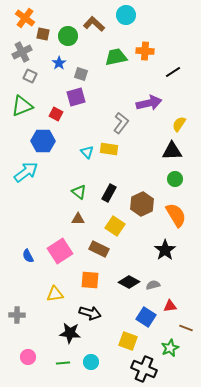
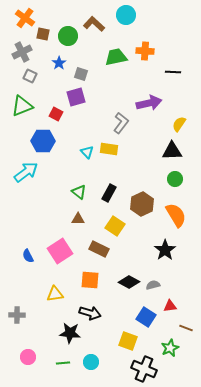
black line at (173, 72): rotated 35 degrees clockwise
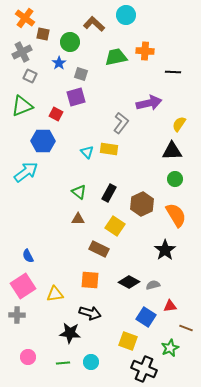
green circle at (68, 36): moved 2 px right, 6 px down
pink square at (60, 251): moved 37 px left, 35 px down
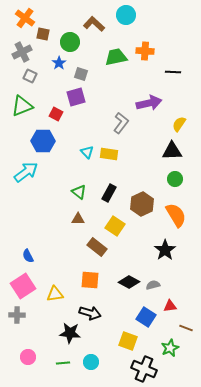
yellow rectangle at (109, 149): moved 5 px down
brown rectangle at (99, 249): moved 2 px left, 2 px up; rotated 12 degrees clockwise
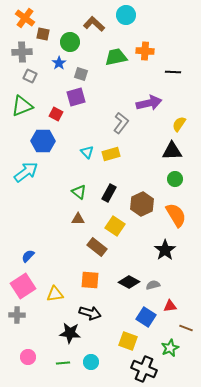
gray cross at (22, 52): rotated 24 degrees clockwise
yellow rectangle at (109, 154): moved 2 px right; rotated 24 degrees counterclockwise
blue semicircle at (28, 256): rotated 72 degrees clockwise
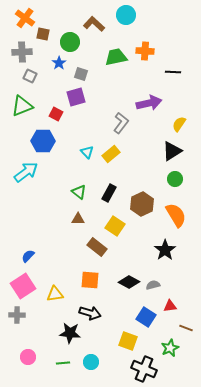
black triangle at (172, 151): rotated 30 degrees counterclockwise
yellow rectangle at (111, 154): rotated 24 degrees counterclockwise
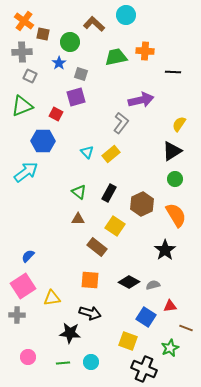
orange cross at (25, 18): moved 1 px left, 3 px down
purple arrow at (149, 103): moved 8 px left, 3 px up
yellow triangle at (55, 294): moved 3 px left, 4 px down
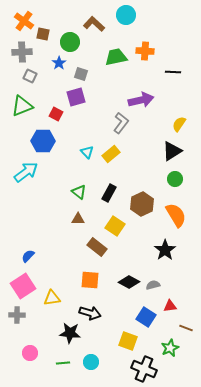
pink circle at (28, 357): moved 2 px right, 4 px up
